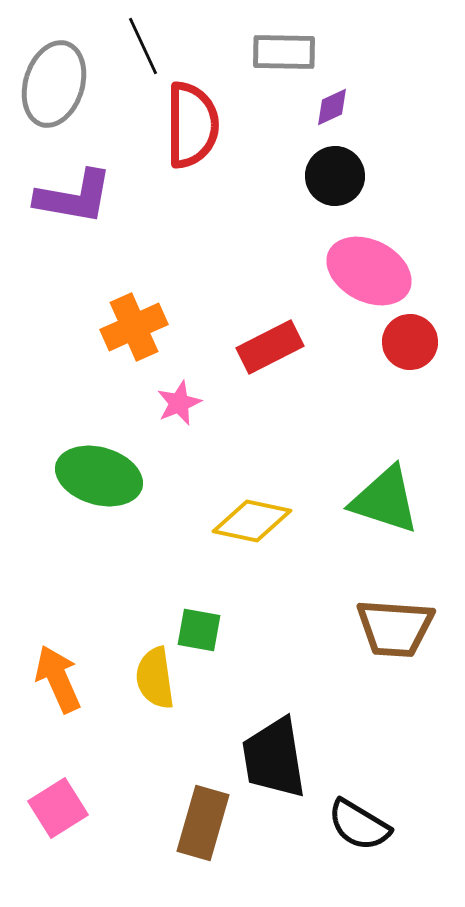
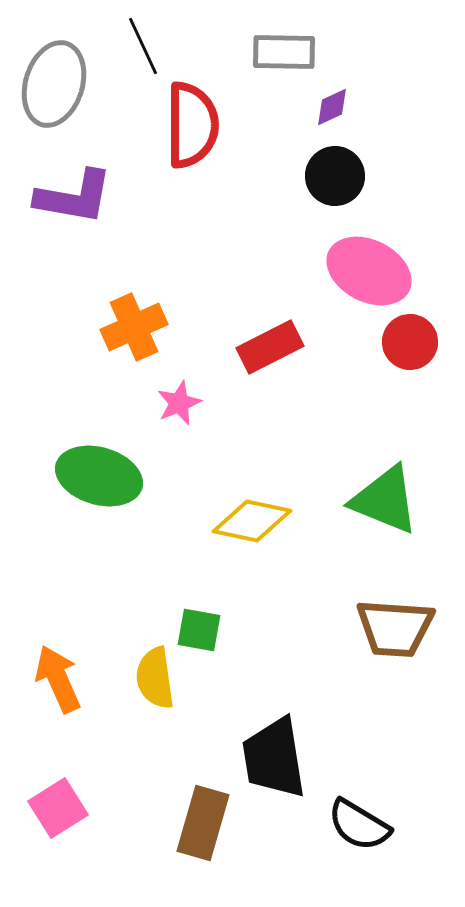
green triangle: rotated 4 degrees clockwise
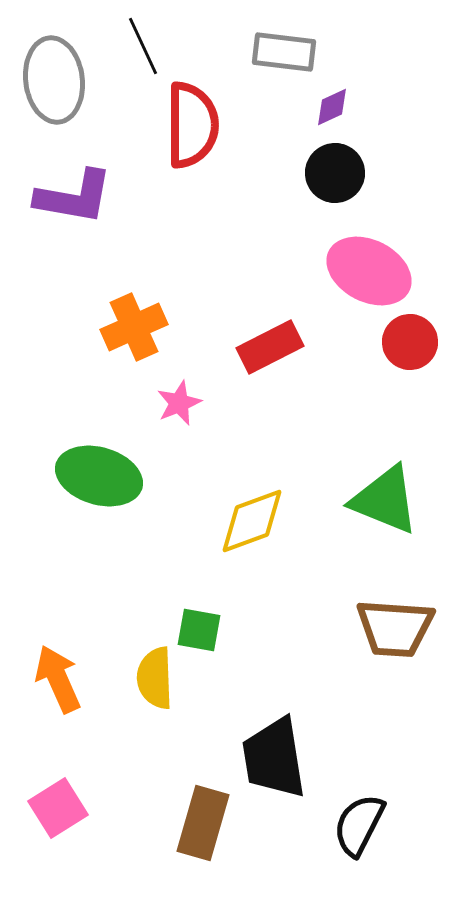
gray rectangle: rotated 6 degrees clockwise
gray ellipse: moved 4 px up; rotated 24 degrees counterclockwise
black circle: moved 3 px up
yellow diamond: rotated 32 degrees counterclockwise
yellow semicircle: rotated 6 degrees clockwise
black semicircle: rotated 86 degrees clockwise
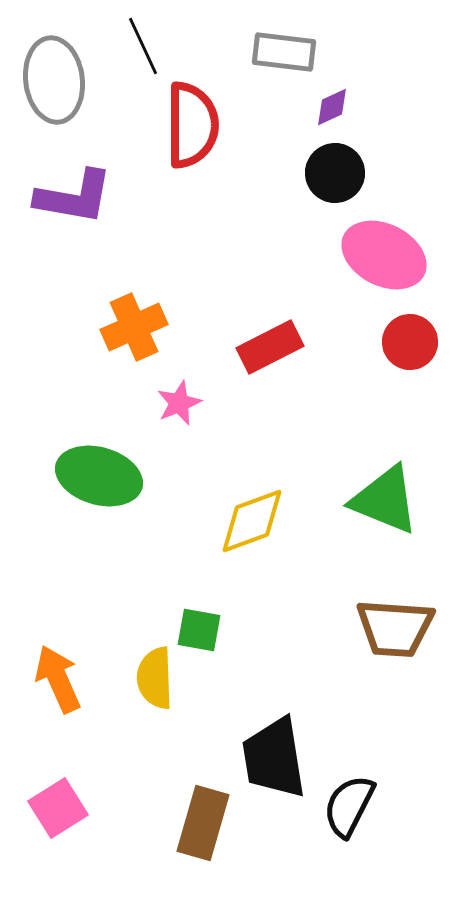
pink ellipse: moved 15 px right, 16 px up
black semicircle: moved 10 px left, 19 px up
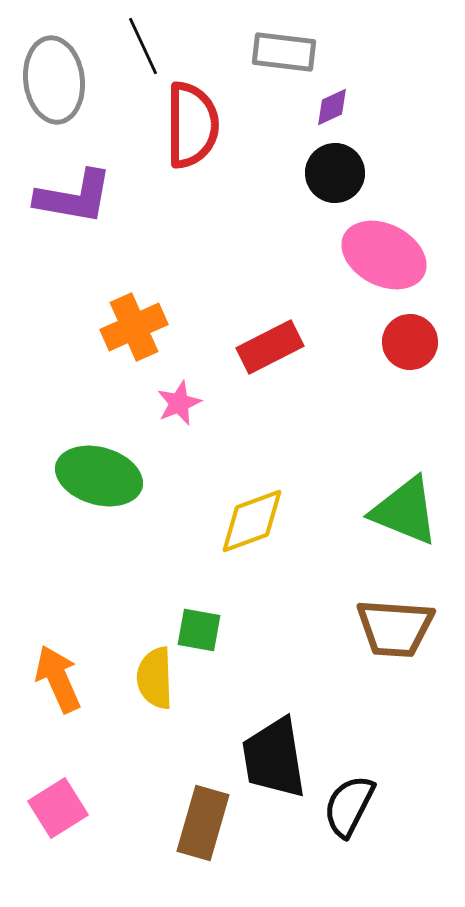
green triangle: moved 20 px right, 11 px down
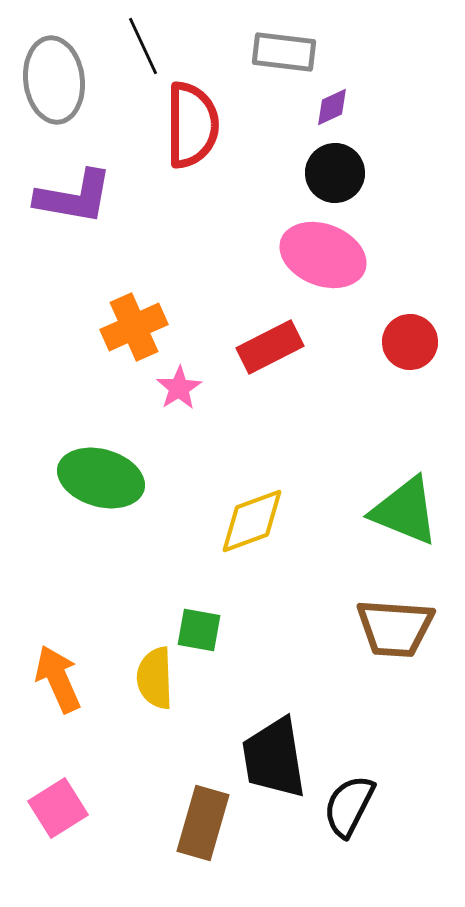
pink ellipse: moved 61 px left; rotated 6 degrees counterclockwise
pink star: moved 15 px up; rotated 9 degrees counterclockwise
green ellipse: moved 2 px right, 2 px down
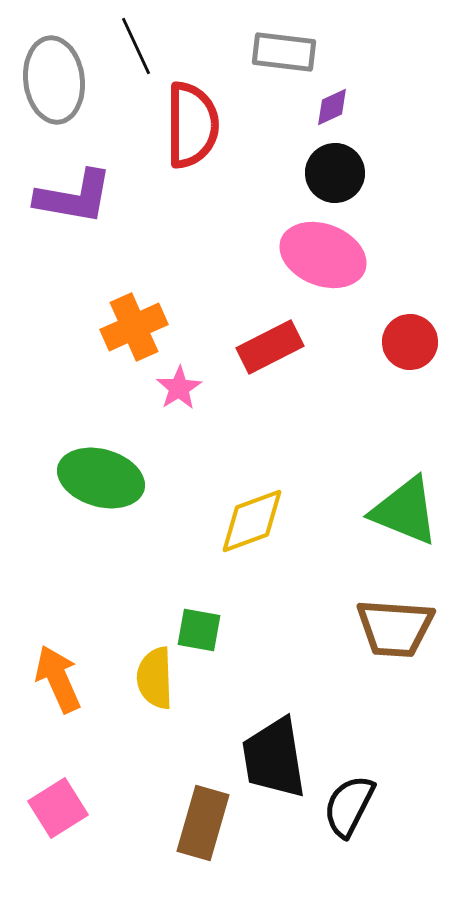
black line: moved 7 px left
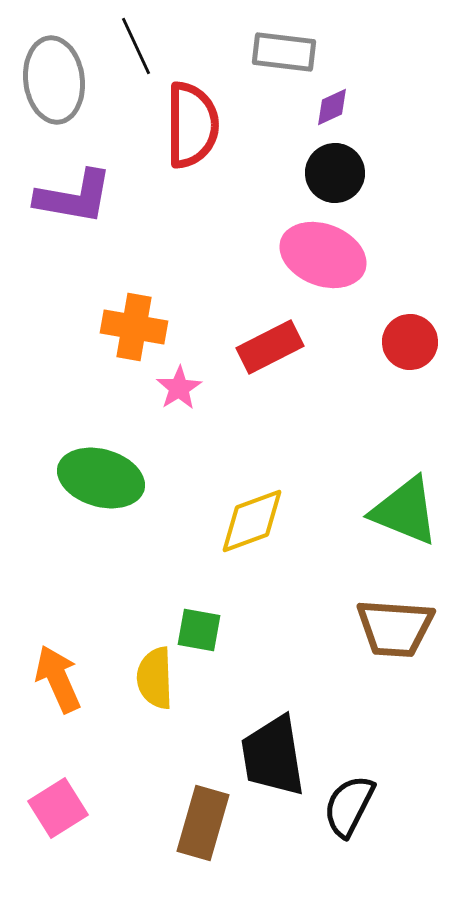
orange cross: rotated 34 degrees clockwise
black trapezoid: moved 1 px left, 2 px up
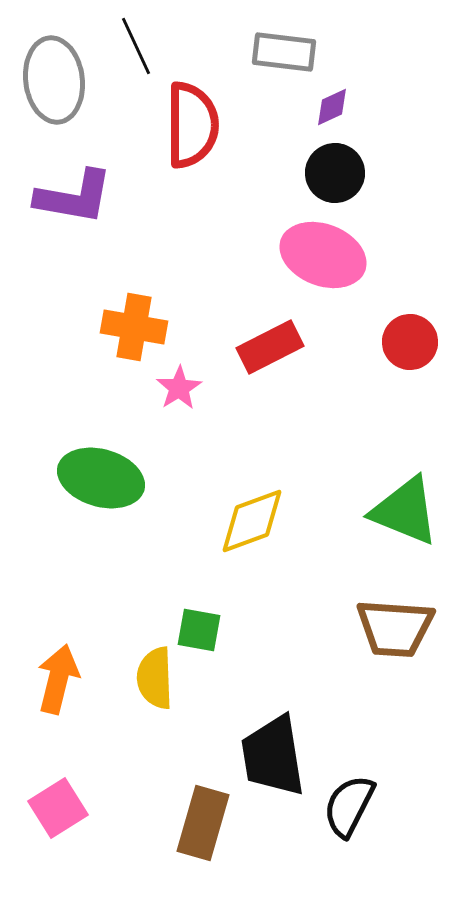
orange arrow: rotated 38 degrees clockwise
